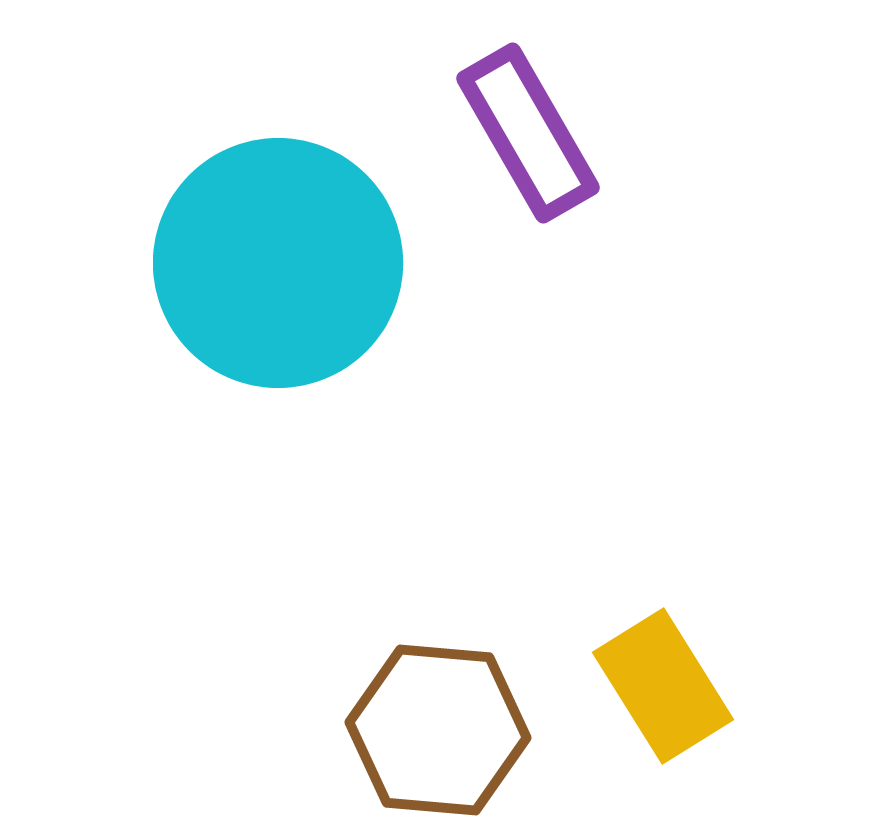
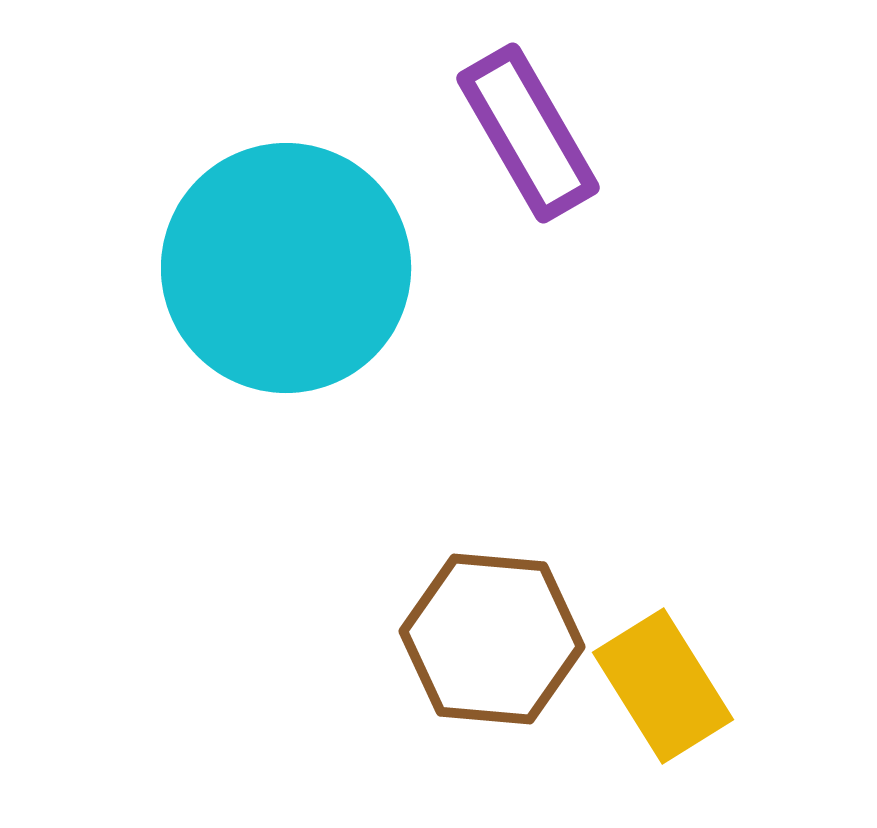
cyan circle: moved 8 px right, 5 px down
brown hexagon: moved 54 px right, 91 px up
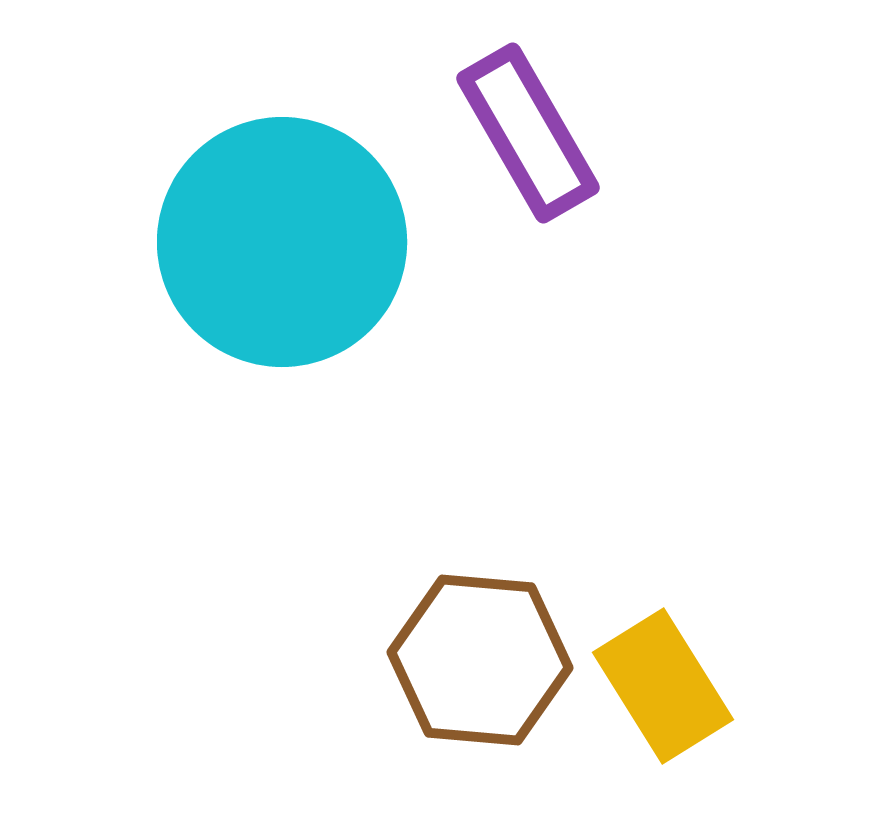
cyan circle: moved 4 px left, 26 px up
brown hexagon: moved 12 px left, 21 px down
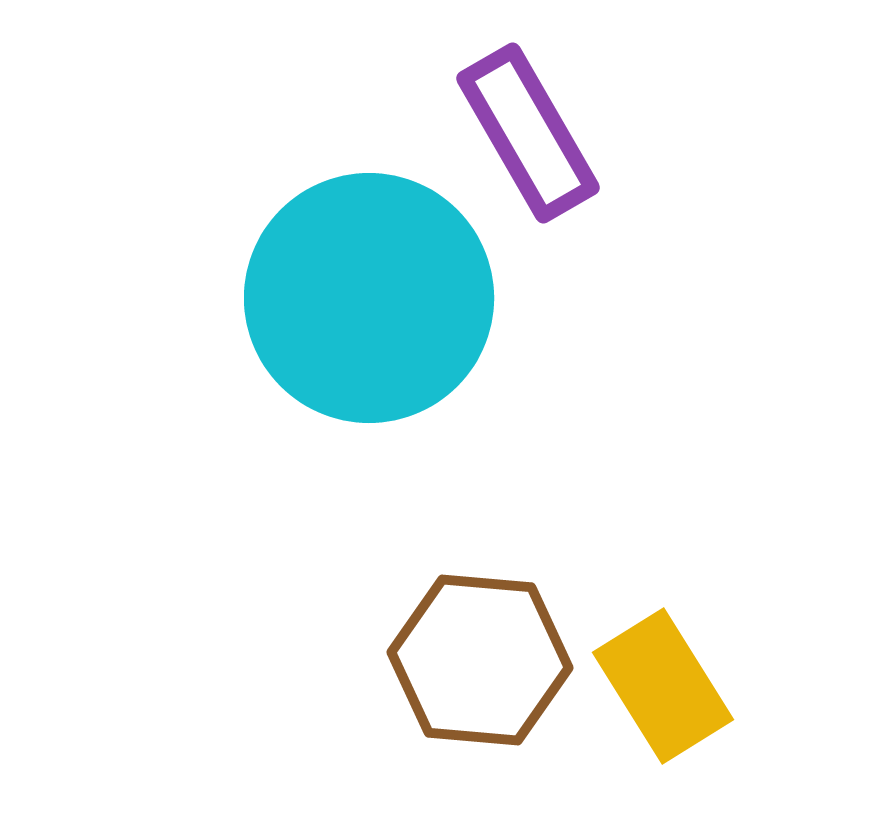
cyan circle: moved 87 px right, 56 px down
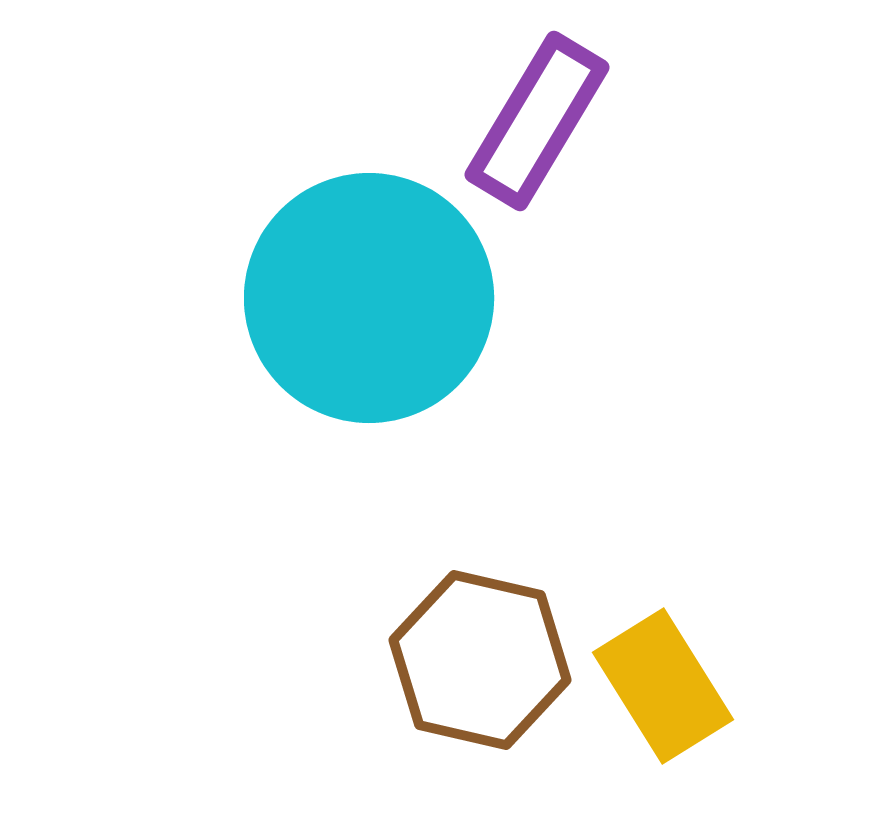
purple rectangle: moved 9 px right, 12 px up; rotated 61 degrees clockwise
brown hexagon: rotated 8 degrees clockwise
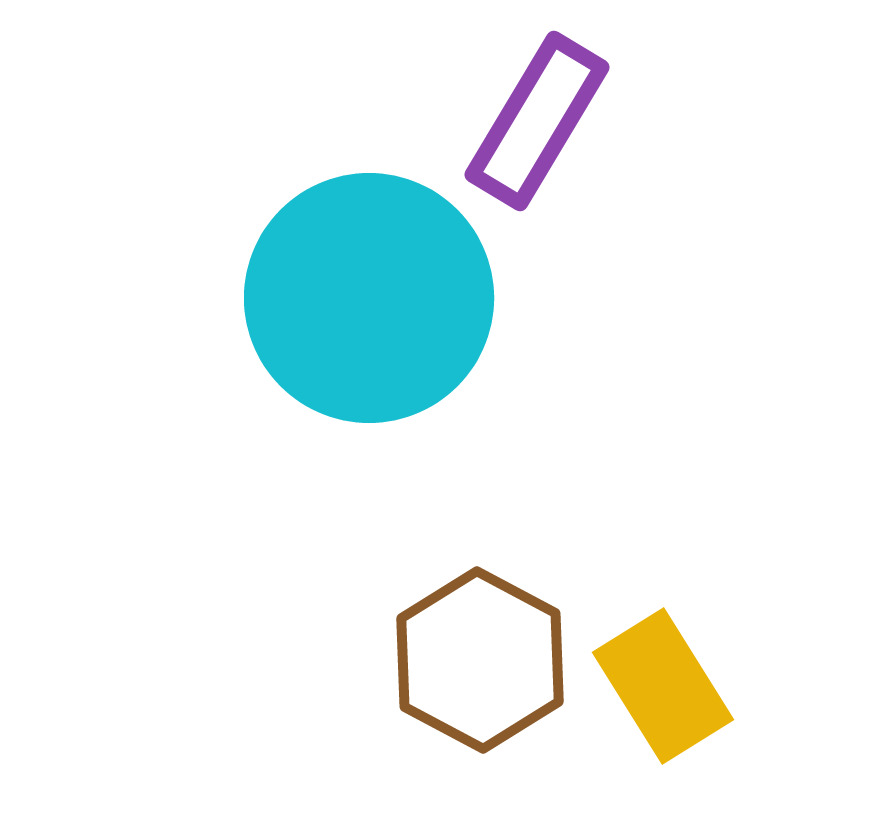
brown hexagon: rotated 15 degrees clockwise
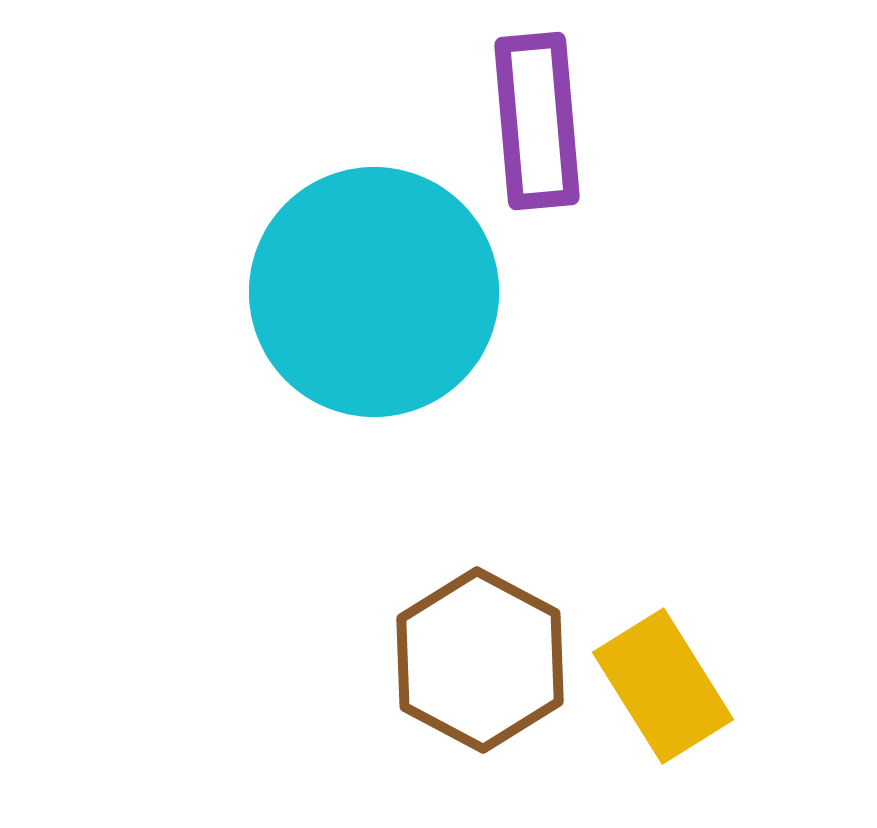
purple rectangle: rotated 36 degrees counterclockwise
cyan circle: moved 5 px right, 6 px up
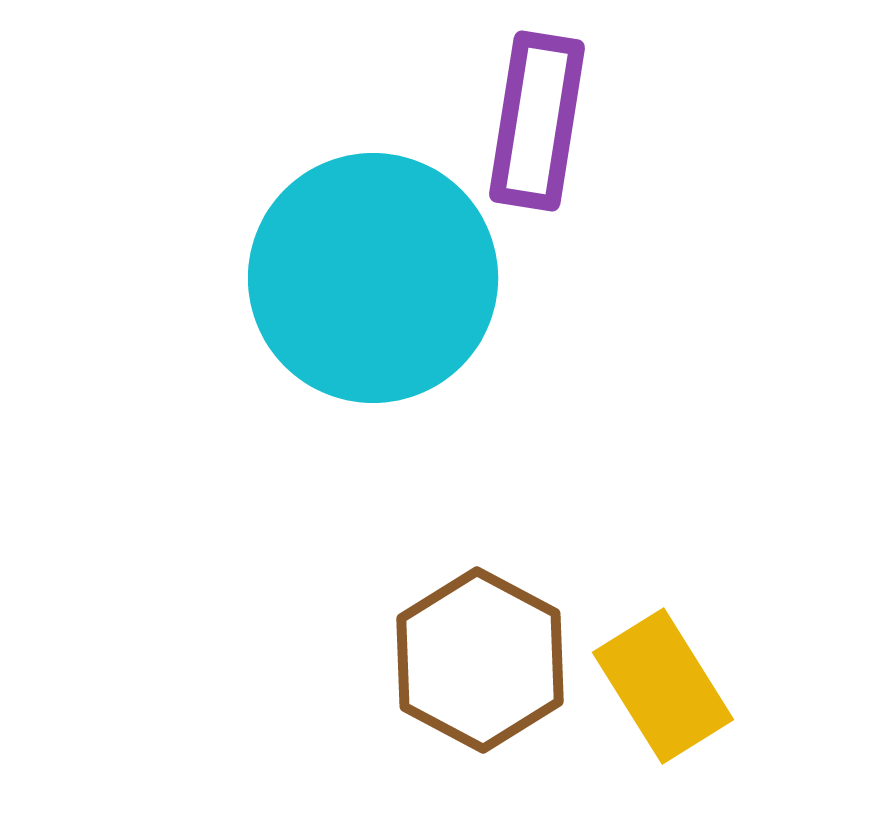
purple rectangle: rotated 14 degrees clockwise
cyan circle: moved 1 px left, 14 px up
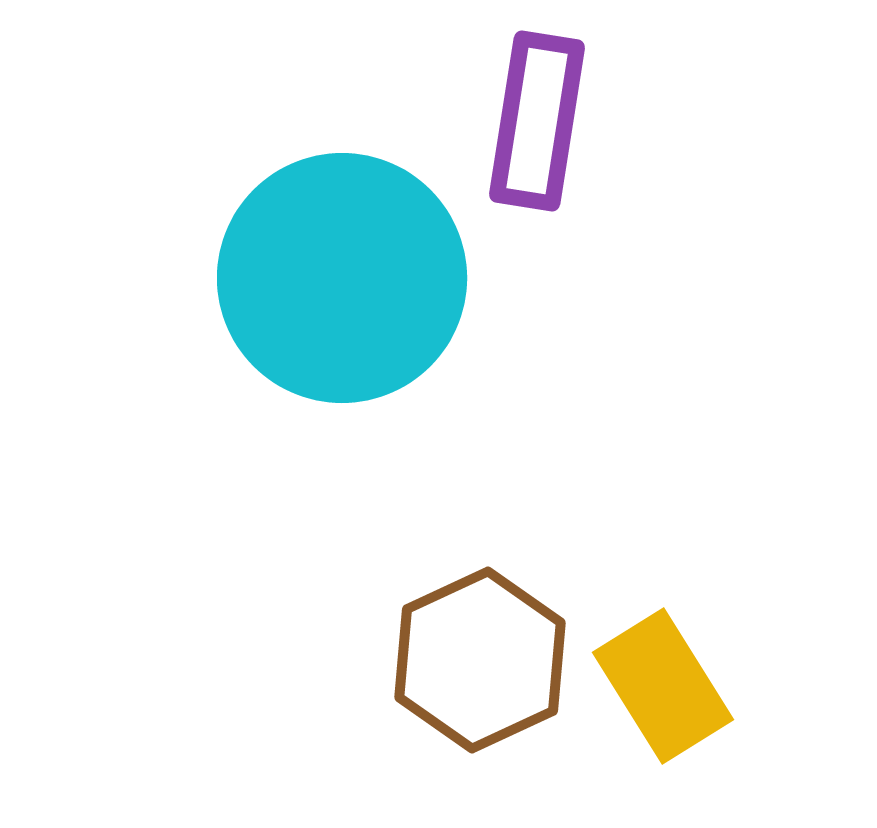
cyan circle: moved 31 px left
brown hexagon: rotated 7 degrees clockwise
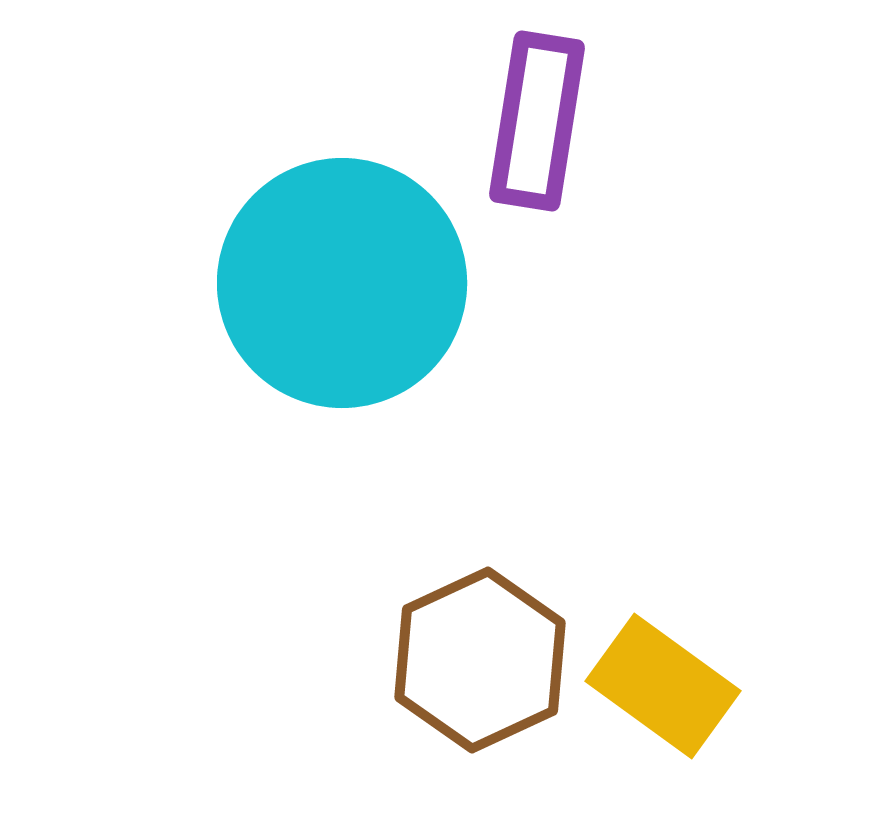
cyan circle: moved 5 px down
yellow rectangle: rotated 22 degrees counterclockwise
